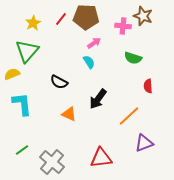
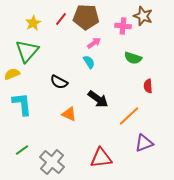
black arrow: rotated 90 degrees counterclockwise
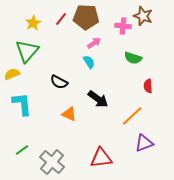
orange line: moved 3 px right
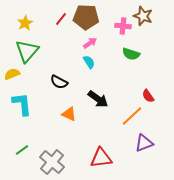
yellow star: moved 8 px left
pink arrow: moved 4 px left
green semicircle: moved 2 px left, 4 px up
red semicircle: moved 10 px down; rotated 32 degrees counterclockwise
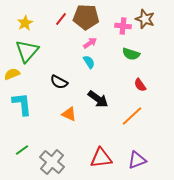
brown star: moved 2 px right, 3 px down
red semicircle: moved 8 px left, 11 px up
purple triangle: moved 7 px left, 17 px down
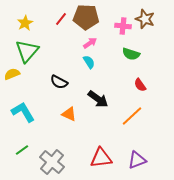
cyan L-shape: moved 1 px right, 8 px down; rotated 25 degrees counterclockwise
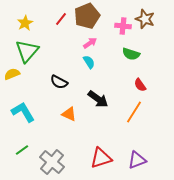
brown pentagon: moved 1 px right, 1 px up; rotated 25 degrees counterclockwise
orange line: moved 2 px right, 4 px up; rotated 15 degrees counterclockwise
red triangle: rotated 10 degrees counterclockwise
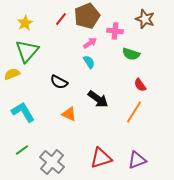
pink cross: moved 8 px left, 5 px down
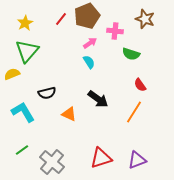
black semicircle: moved 12 px left, 11 px down; rotated 42 degrees counterclockwise
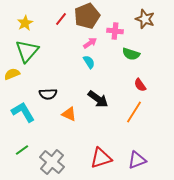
black semicircle: moved 1 px right, 1 px down; rotated 12 degrees clockwise
